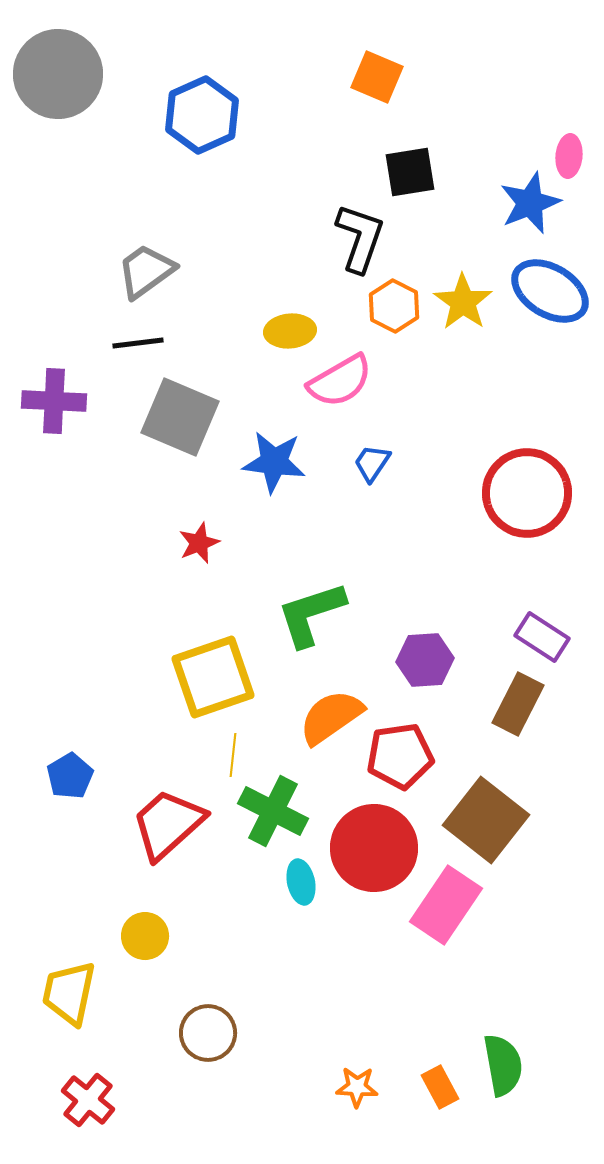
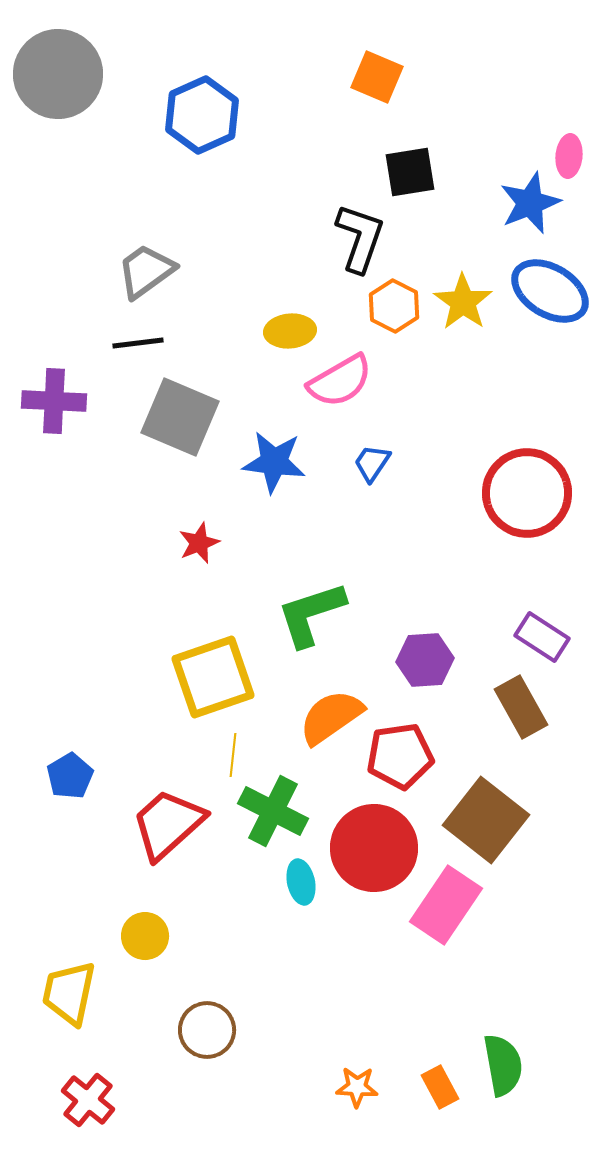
brown rectangle at (518, 704): moved 3 px right, 3 px down; rotated 56 degrees counterclockwise
brown circle at (208, 1033): moved 1 px left, 3 px up
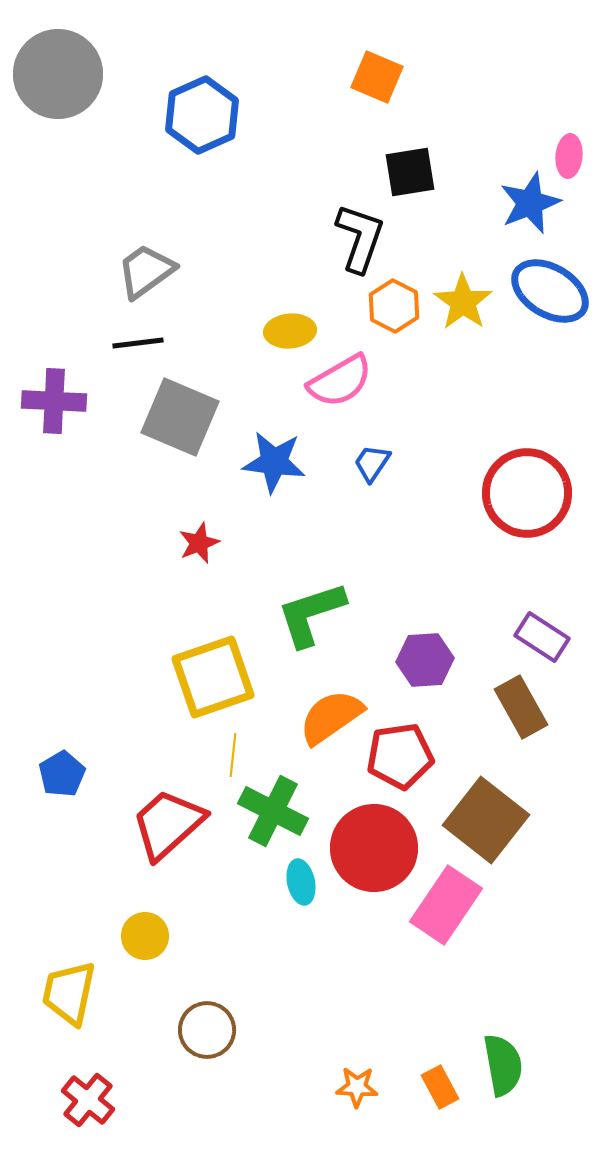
blue pentagon at (70, 776): moved 8 px left, 2 px up
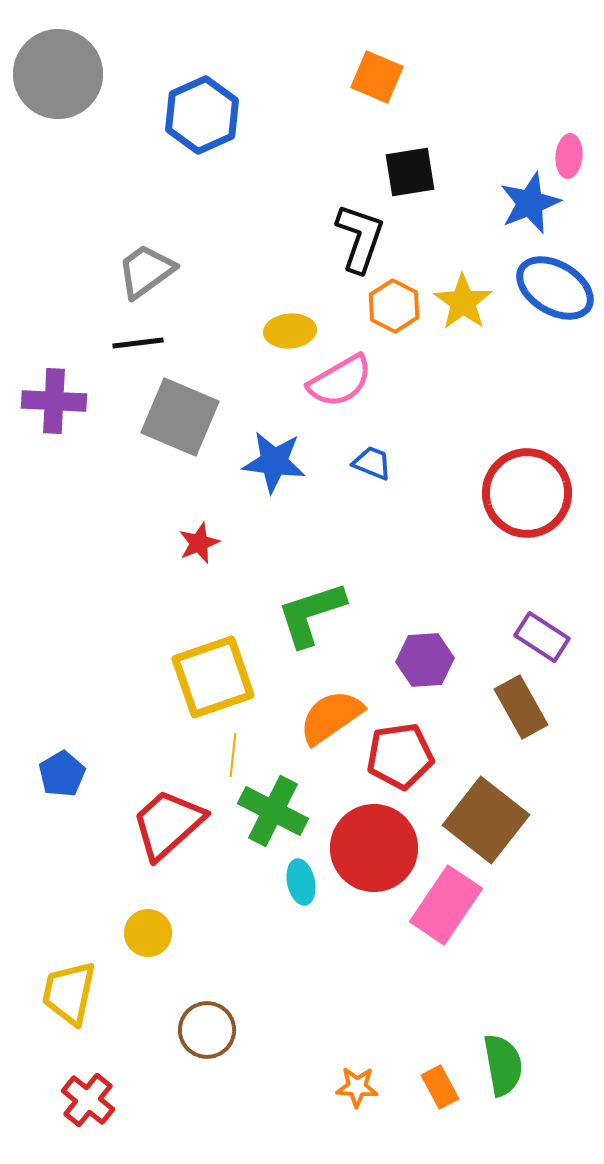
blue ellipse at (550, 291): moved 5 px right, 3 px up
blue trapezoid at (372, 463): rotated 78 degrees clockwise
yellow circle at (145, 936): moved 3 px right, 3 px up
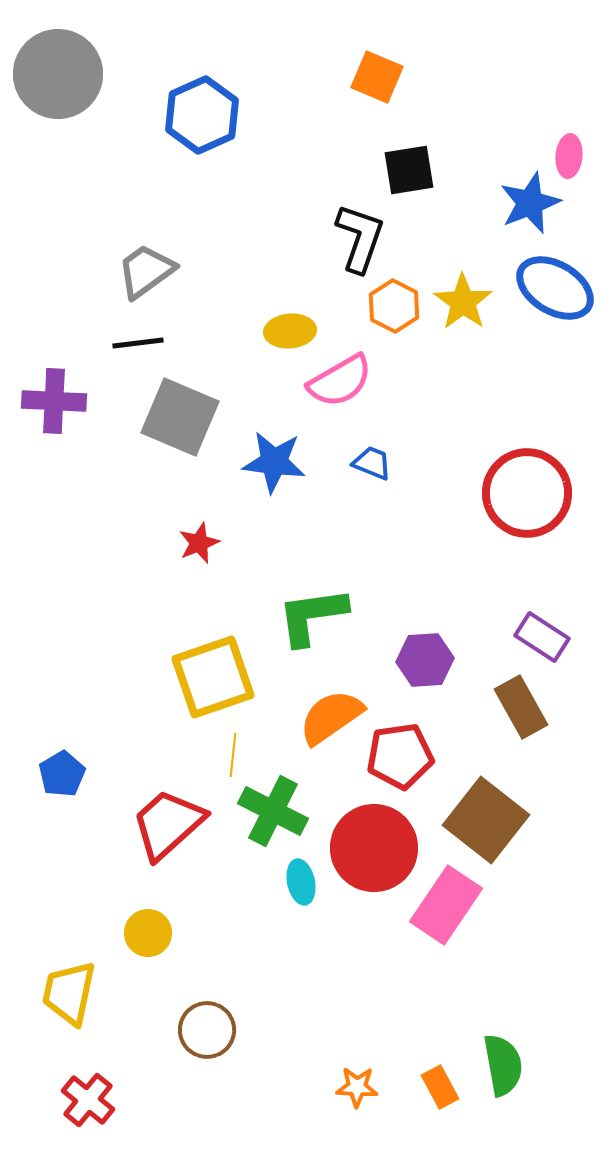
black square at (410, 172): moved 1 px left, 2 px up
green L-shape at (311, 614): moved 1 px right, 2 px down; rotated 10 degrees clockwise
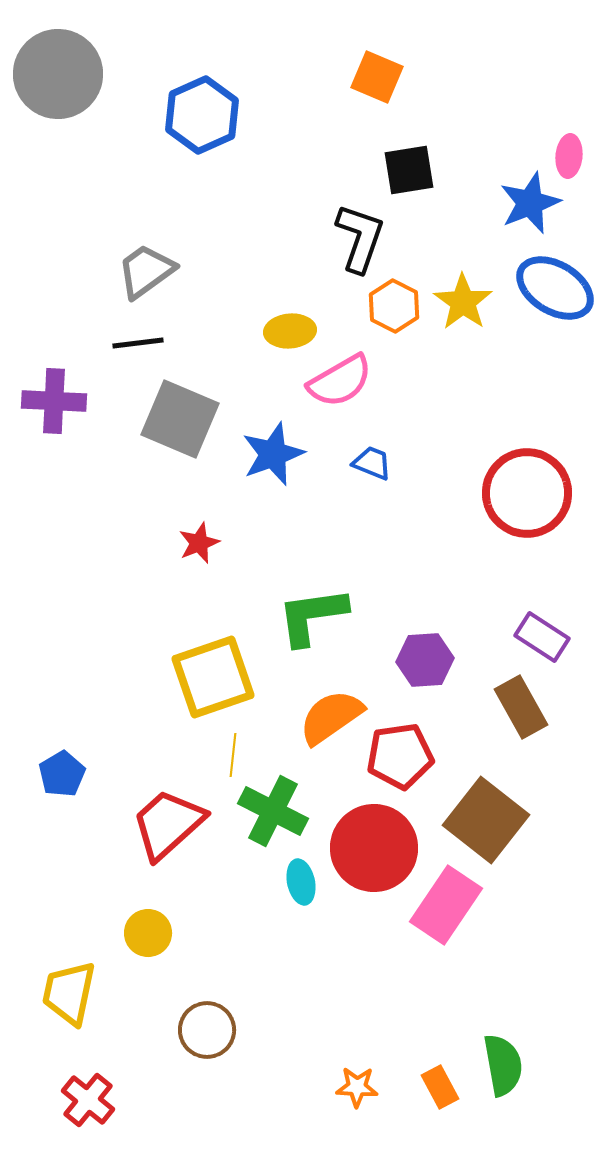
gray square at (180, 417): moved 2 px down
blue star at (274, 462): moved 1 px left, 8 px up; rotated 28 degrees counterclockwise
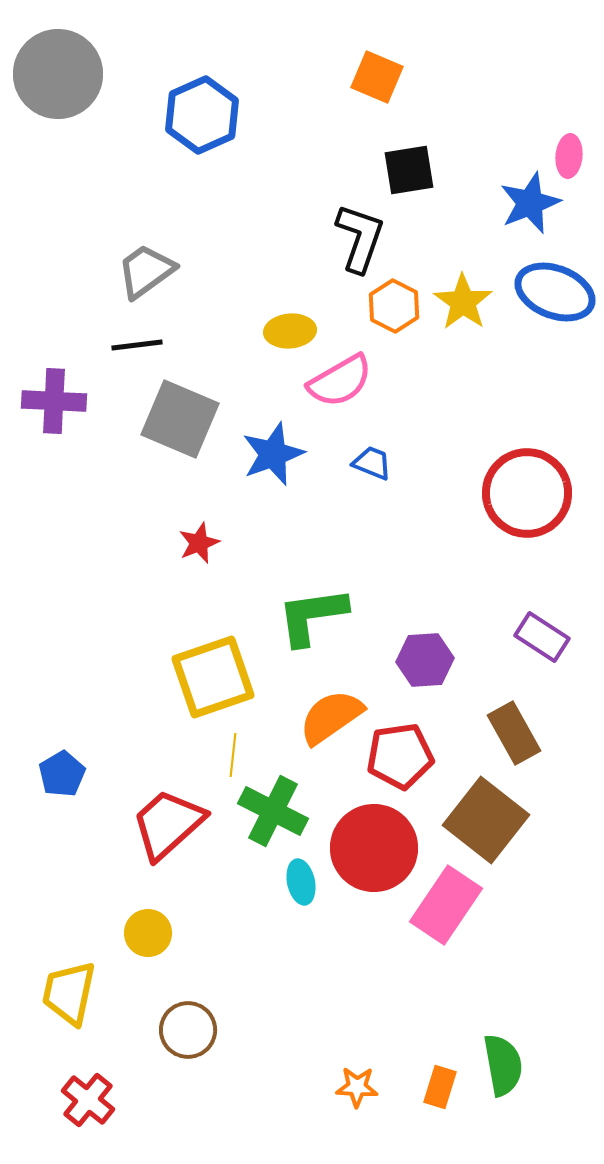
blue ellipse at (555, 288): moved 4 px down; rotated 10 degrees counterclockwise
black line at (138, 343): moved 1 px left, 2 px down
brown rectangle at (521, 707): moved 7 px left, 26 px down
brown circle at (207, 1030): moved 19 px left
orange rectangle at (440, 1087): rotated 45 degrees clockwise
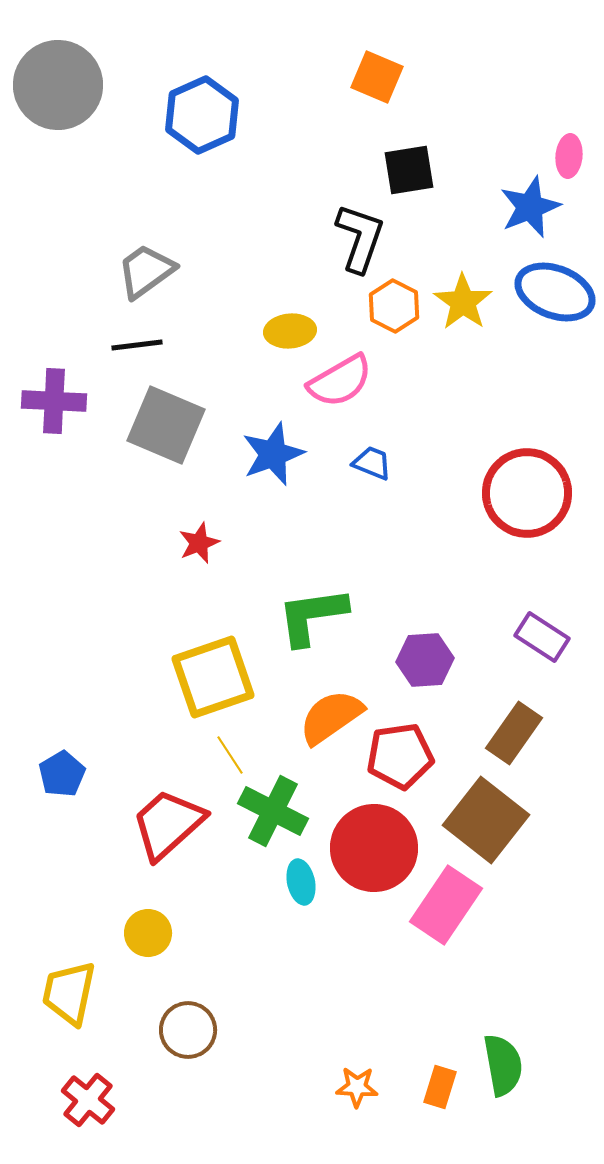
gray circle at (58, 74): moved 11 px down
blue star at (530, 203): moved 4 px down
gray square at (180, 419): moved 14 px left, 6 px down
brown rectangle at (514, 733): rotated 64 degrees clockwise
yellow line at (233, 755): moved 3 px left; rotated 39 degrees counterclockwise
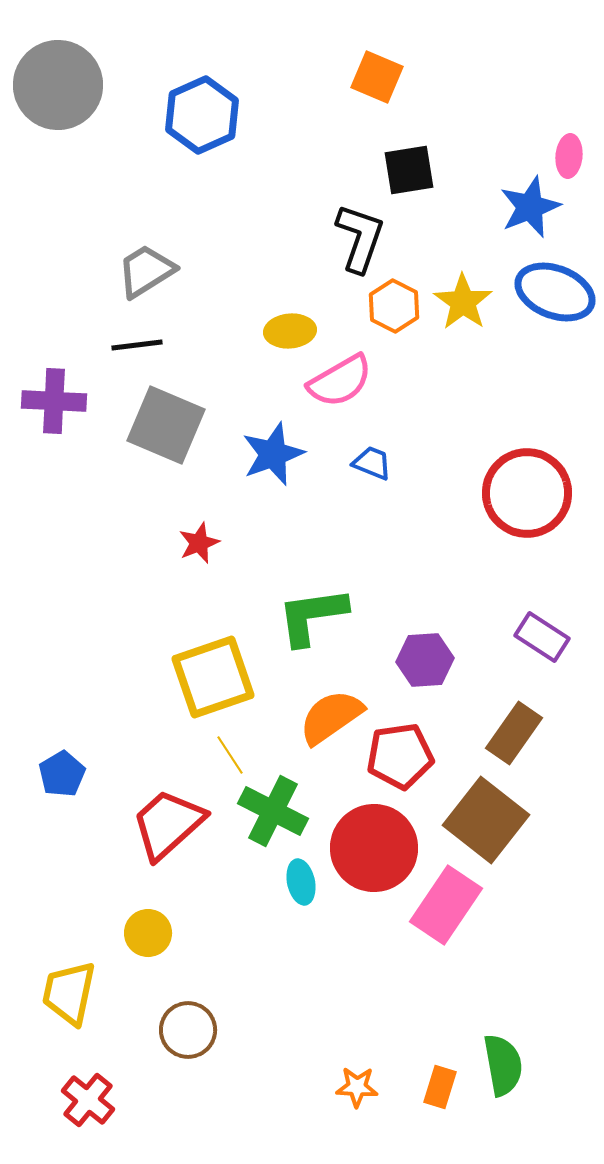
gray trapezoid at (146, 271): rotated 4 degrees clockwise
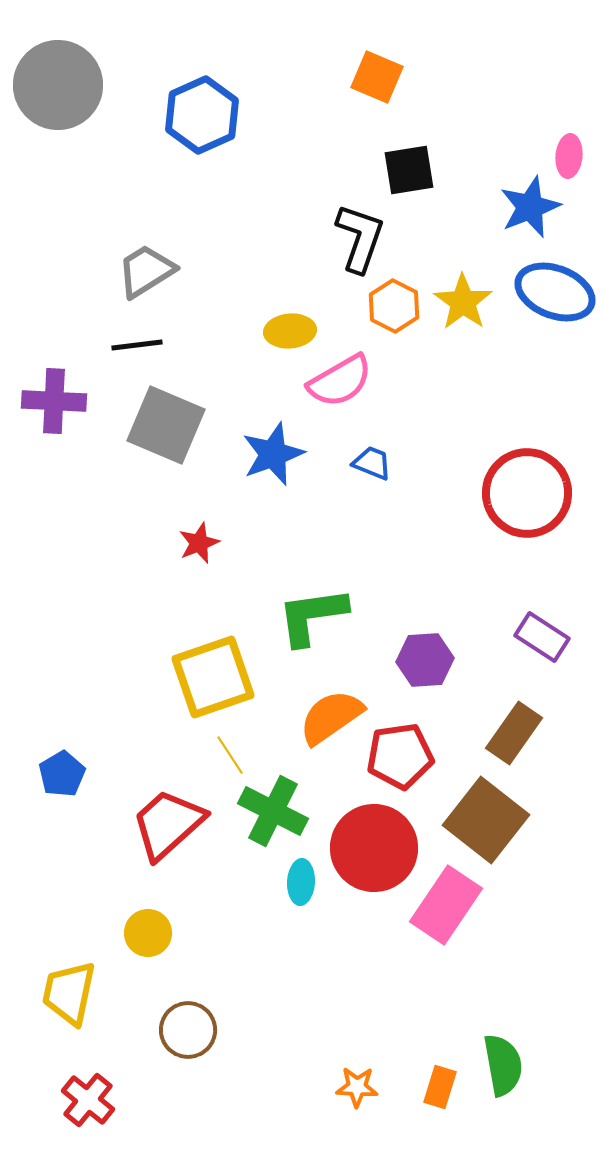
cyan ellipse at (301, 882): rotated 15 degrees clockwise
